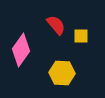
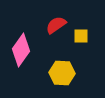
red semicircle: rotated 85 degrees counterclockwise
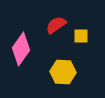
pink diamond: moved 1 px up
yellow hexagon: moved 1 px right, 1 px up
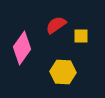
pink diamond: moved 1 px right, 1 px up
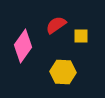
pink diamond: moved 1 px right, 2 px up
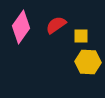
pink diamond: moved 2 px left, 19 px up
yellow hexagon: moved 25 px right, 10 px up
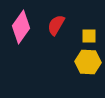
red semicircle: rotated 25 degrees counterclockwise
yellow square: moved 8 px right
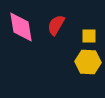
pink diamond: rotated 44 degrees counterclockwise
